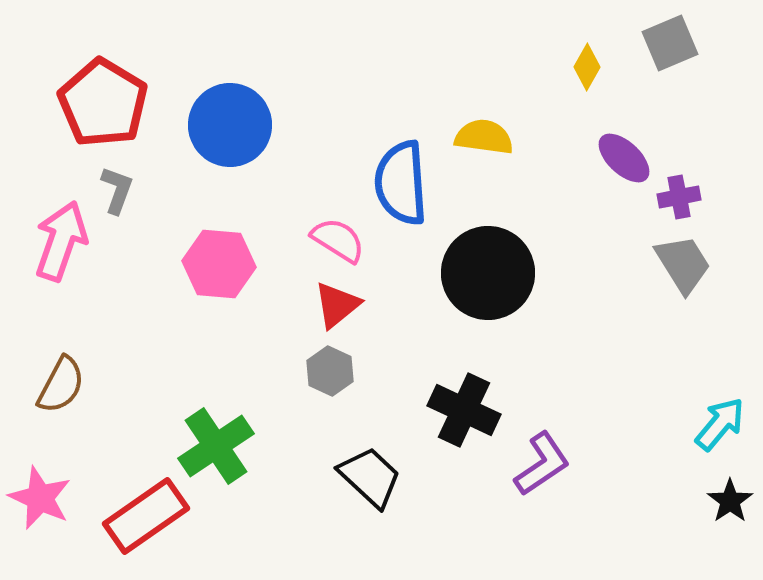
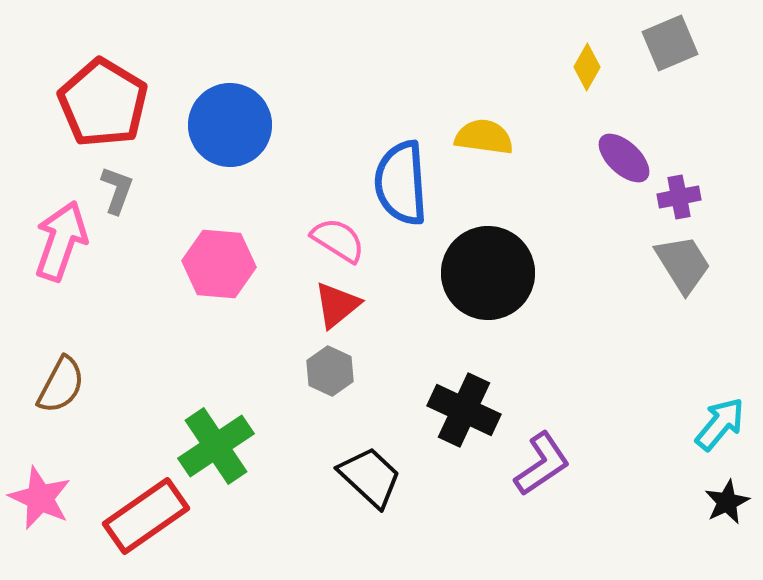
black star: moved 3 px left, 1 px down; rotated 9 degrees clockwise
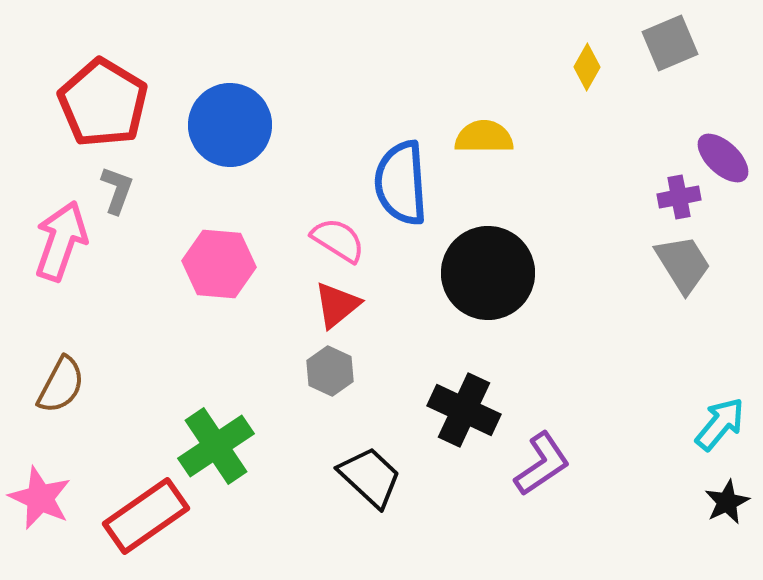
yellow semicircle: rotated 8 degrees counterclockwise
purple ellipse: moved 99 px right
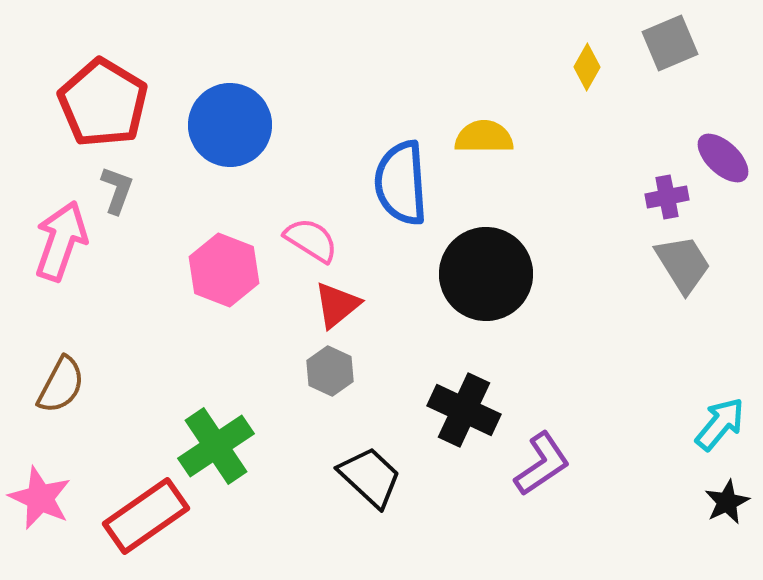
purple cross: moved 12 px left
pink semicircle: moved 27 px left
pink hexagon: moved 5 px right, 6 px down; rotated 16 degrees clockwise
black circle: moved 2 px left, 1 px down
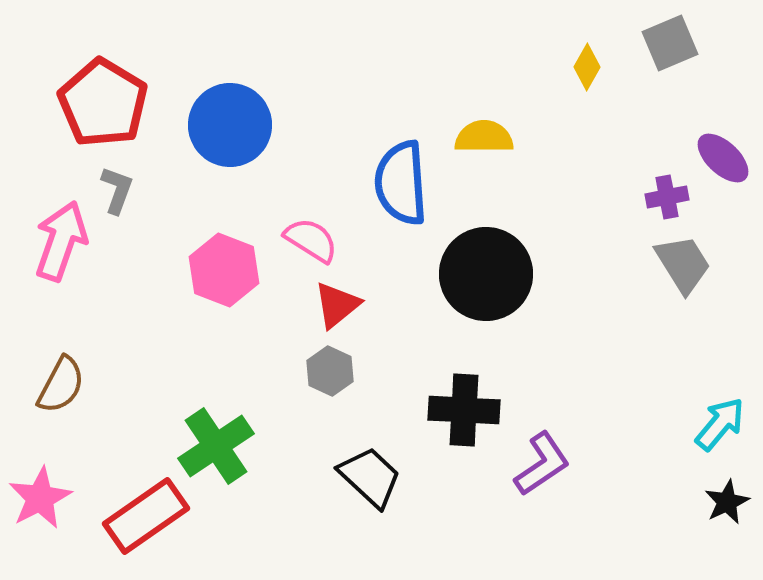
black cross: rotated 22 degrees counterclockwise
pink star: rotated 20 degrees clockwise
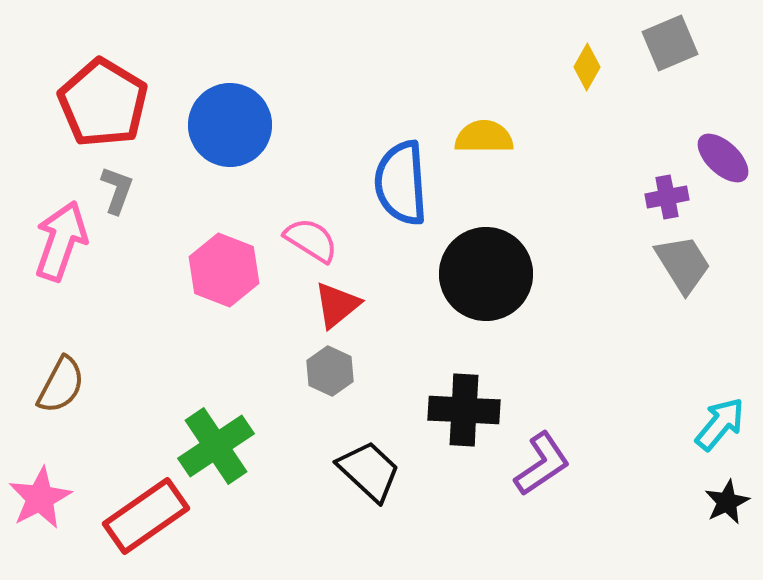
black trapezoid: moved 1 px left, 6 px up
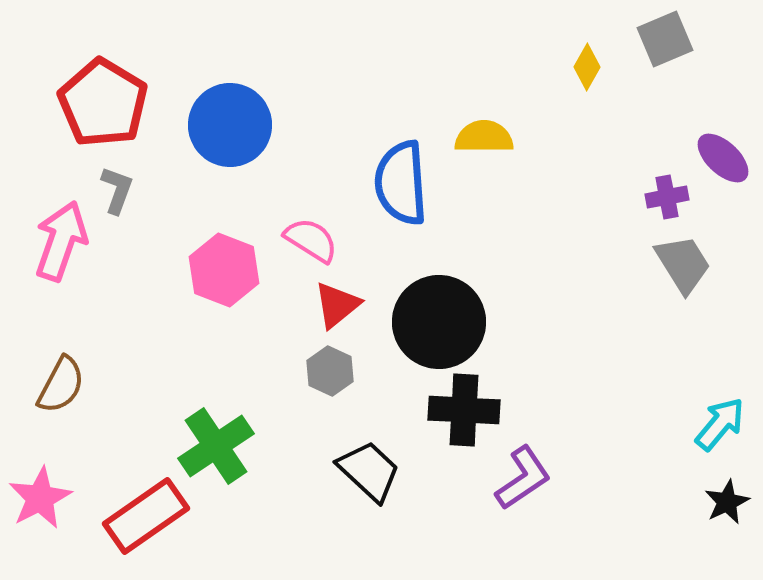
gray square: moved 5 px left, 4 px up
black circle: moved 47 px left, 48 px down
purple L-shape: moved 19 px left, 14 px down
